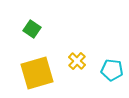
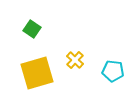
yellow cross: moved 2 px left, 1 px up
cyan pentagon: moved 1 px right, 1 px down
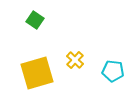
green square: moved 3 px right, 9 px up
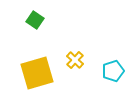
cyan pentagon: rotated 25 degrees counterclockwise
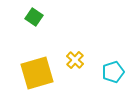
green square: moved 1 px left, 3 px up
cyan pentagon: moved 1 px down
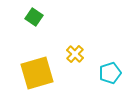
yellow cross: moved 6 px up
cyan pentagon: moved 3 px left, 1 px down
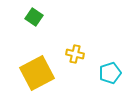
yellow cross: rotated 30 degrees counterclockwise
yellow square: rotated 12 degrees counterclockwise
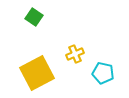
yellow cross: rotated 36 degrees counterclockwise
cyan pentagon: moved 7 px left; rotated 30 degrees clockwise
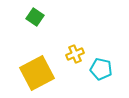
green square: moved 1 px right
cyan pentagon: moved 2 px left, 4 px up
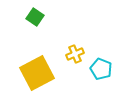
cyan pentagon: rotated 10 degrees clockwise
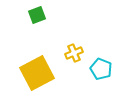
green square: moved 2 px right, 2 px up; rotated 36 degrees clockwise
yellow cross: moved 1 px left, 1 px up
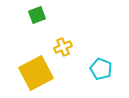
yellow cross: moved 11 px left, 6 px up
yellow square: moved 1 px left
